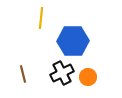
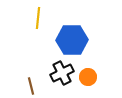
yellow line: moved 3 px left
blue hexagon: moved 1 px left, 1 px up
brown line: moved 8 px right, 12 px down
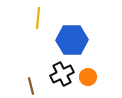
black cross: moved 1 px down
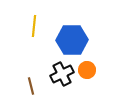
yellow line: moved 4 px left, 8 px down
orange circle: moved 1 px left, 7 px up
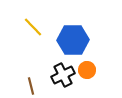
yellow line: moved 1 px left, 1 px down; rotated 50 degrees counterclockwise
blue hexagon: moved 1 px right
black cross: moved 1 px right, 1 px down
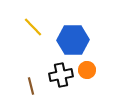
black cross: moved 2 px left; rotated 15 degrees clockwise
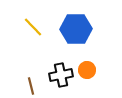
blue hexagon: moved 3 px right, 11 px up
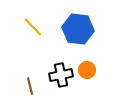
blue hexagon: moved 2 px right; rotated 8 degrees clockwise
brown line: moved 1 px left
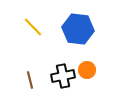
black cross: moved 2 px right, 1 px down
brown line: moved 6 px up
